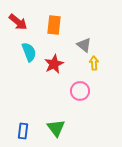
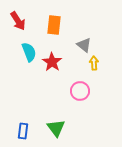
red arrow: moved 1 px up; rotated 18 degrees clockwise
red star: moved 2 px left, 2 px up; rotated 12 degrees counterclockwise
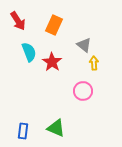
orange rectangle: rotated 18 degrees clockwise
pink circle: moved 3 px right
green triangle: rotated 30 degrees counterclockwise
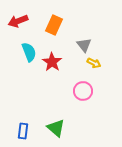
red arrow: rotated 102 degrees clockwise
gray triangle: rotated 14 degrees clockwise
yellow arrow: rotated 120 degrees clockwise
green triangle: rotated 18 degrees clockwise
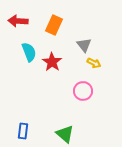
red arrow: rotated 24 degrees clockwise
green triangle: moved 9 px right, 6 px down
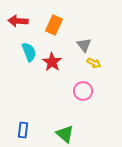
blue rectangle: moved 1 px up
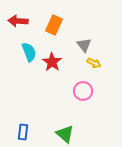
blue rectangle: moved 2 px down
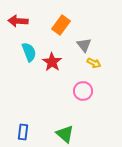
orange rectangle: moved 7 px right; rotated 12 degrees clockwise
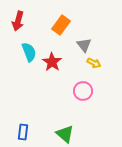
red arrow: rotated 78 degrees counterclockwise
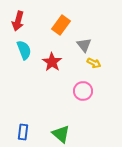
cyan semicircle: moved 5 px left, 2 px up
green triangle: moved 4 px left
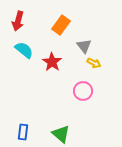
gray triangle: moved 1 px down
cyan semicircle: rotated 30 degrees counterclockwise
